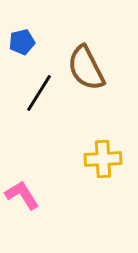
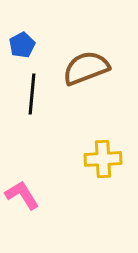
blue pentagon: moved 3 px down; rotated 15 degrees counterclockwise
brown semicircle: rotated 96 degrees clockwise
black line: moved 7 px left, 1 px down; rotated 27 degrees counterclockwise
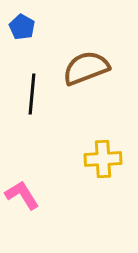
blue pentagon: moved 18 px up; rotated 15 degrees counterclockwise
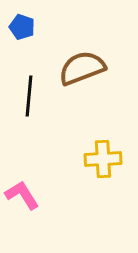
blue pentagon: rotated 10 degrees counterclockwise
brown semicircle: moved 4 px left
black line: moved 3 px left, 2 px down
